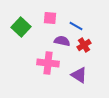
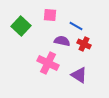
pink square: moved 3 px up
green square: moved 1 px up
red cross: moved 1 px up; rotated 32 degrees counterclockwise
pink cross: rotated 20 degrees clockwise
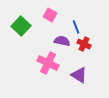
pink square: rotated 24 degrees clockwise
blue line: moved 1 px down; rotated 40 degrees clockwise
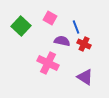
pink square: moved 3 px down
purple triangle: moved 6 px right, 2 px down
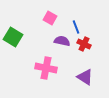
green square: moved 8 px left, 11 px down; rotated 12 degrees counterclockwise
pink cross: moved 2 px left, 5 px down; rotated 15 degrees counterclockwise
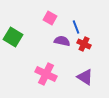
pink cross: moved 6 px down; rotated 15 degrees clockwise
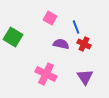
purple semicircle: moved 1 px left, 3 px down
purple triangle: rotated 24 degrees clockwise
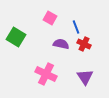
green square: moved 3 px right
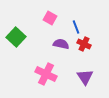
green square: rotated 12 degrees clockwise
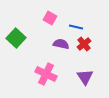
blue line: rotated 56 degrees counterclockwise
green square: moved 1 px down
red cross: rotated 24 degrees clockwise
